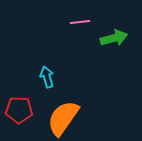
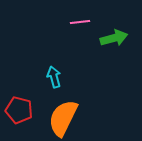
cyan arrow: moved 7 px right
red pentagon: rotated 12 degrees clockwise
orange semicircle: rotated 9 degrees counterclockwise
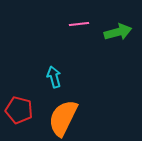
pink line: moved 1 px left, 2 px down
green arrow: moved 4 px right, 6 px up
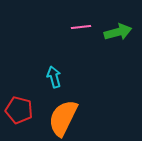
pink line: moved 2 px right, 3 px down
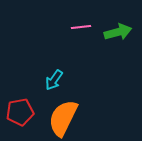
cyan arrow: moved 3 px down; rotated 130 degrees counterclockwise
red pentagon: moved 1 px right, 2 px down; rotated 24 degrees counterclockwise
